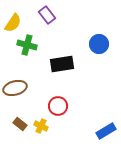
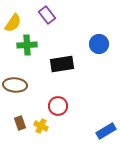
green cross: rotated 18 degrees counterclockwise
brown ellipse: moved 3 px up; rotated 20 degrees clockwise
brown rectangle: moved 1 px up; rotated 32 degrees clockwise
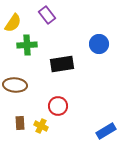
brown rectangle: rotated 16 degrees clockwise
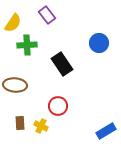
blue circle: moved 1 px up
black rectangle: rotated 65 degrees clockwise
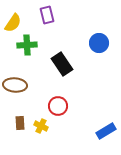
purple rectangle: rotated 24 degrees clockwise
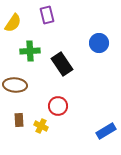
green cross: moved 3 px right, 6 px down
brown rectangle: moved 1 px left, 3 px up
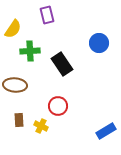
yellow semicircle: moved 6 px down
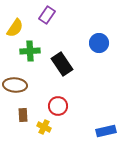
purple rectangle: rotated 48 degrees clockwise
yellow semicircle: moved 2 px right, 1 px up
brown rectangle: moved 4 px right, 5 px up
yellow cross: moved 3 px right, 1 px down
blue rectangle: rotated 18 degrees clockwise
